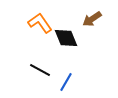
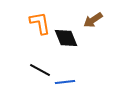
brown arrow: moved 1 px right, 1 px down
orange L-shape: rotated 25 degrees clockwise
blue line: moved 1 px left; rotated 54 degrees clockwise
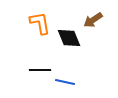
black diamond: moved 3 px right
black line: rotated 30 degrees counterclockwise
blue line: rotated 18 degrees clockwise
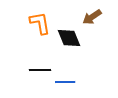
brown arrow: moved 1 px left, 3 px up
blue line: rotated 12 degrees counterclockwise
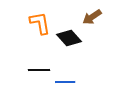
black diamond: rotated 20 degrees counterclockwise
black line: moved 1 px left
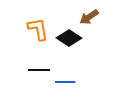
brown arrow: moved 3 px left
orange L-shape: moved 2 px left, 6 px down
black diamond: rotated 15 degrees counterclockwise
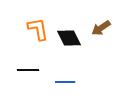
brown arrow: moved 12 px right, 11 px down
black diamond: rotated 30 degrees clockwise
black line: moved 11 px left
